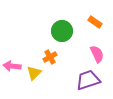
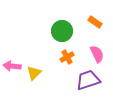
orange cross: moved 17 px right
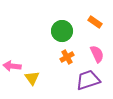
yellow triangle: moved 2 px left, 5 px down; rotated 21 degrees counterclockwise
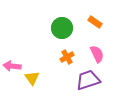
green circle: moved 3 px up
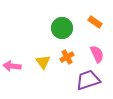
yellow triangle: moved 11 px right, 16 px up
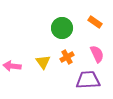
purple trapezoid: rotated 15 degrees clockwise
